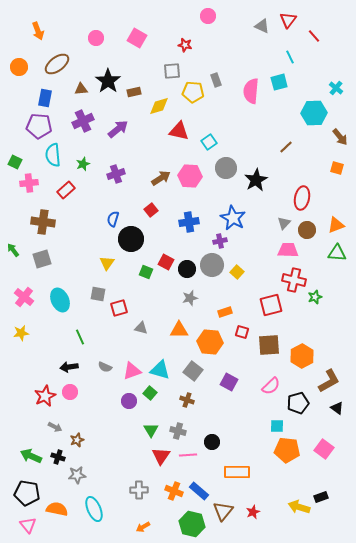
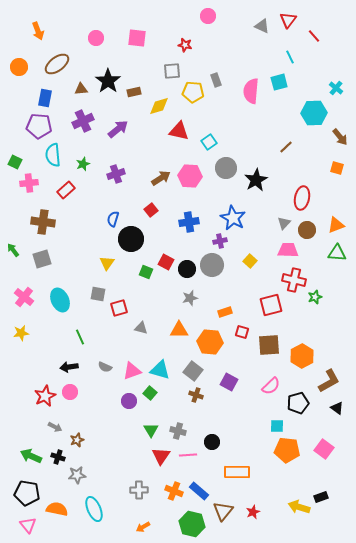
pink square at (137, 38): rotated 24 degrees counterclockwise
yellow square at (237, 272): moved 13 px right, 11 px up
brown cross at (187, 400): moved 9 px right, 5 px up
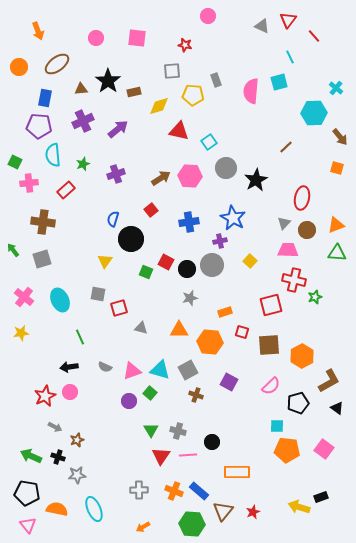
yellow pentagon at (193, 92): moved 3 px down
yellow triangle at (107, 263): moved 2 px left, 2 px up
gray square at (193, 371): moved 5 px left, 1 px up; rotated 24 degrees clockwise
green hexagon at (192, 524): rotated 10 degrees counterclockwise
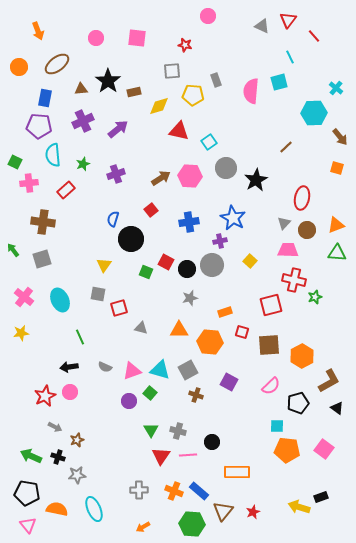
yellow triangle at (105, 261): moved 1 px left, 4 px down
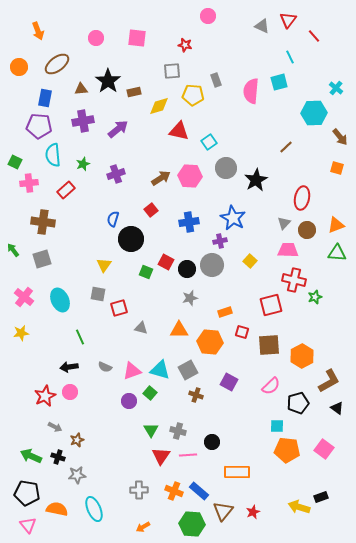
purple cross at (83, 121): rotated 15 degrees clockwise
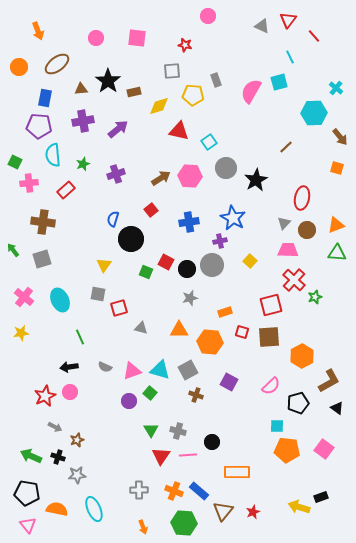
pink semicircle at (251, 91): rotated 25 degrees clockwise
red cross at (294, 280): rotated 30 degrees clockwise
brown square at (269, 345): moved 8 px up
green hexagon at (192, 524): moved 8 px left, 1 px up
orange arrow at (143, 527): rotated 80 degrees counterclockwise
